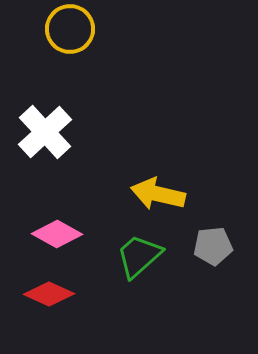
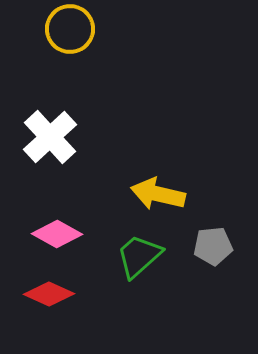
white cross: moved 5 px right, 5 px down
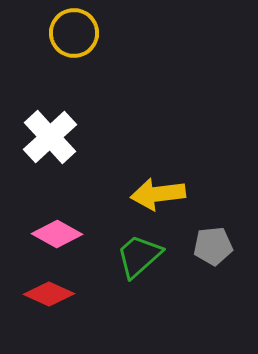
yellow circle: moved 4 px right, 4 px down
yellow arrow: rotated 20 degrees counterclockwise
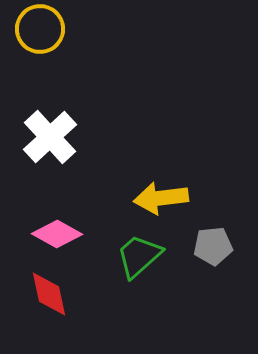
yellow circle: moved 34 px left, 4 px up
yellow arrow: moved 3 px right, 4 px down
red diamond: rotated 54 degrees clockwise
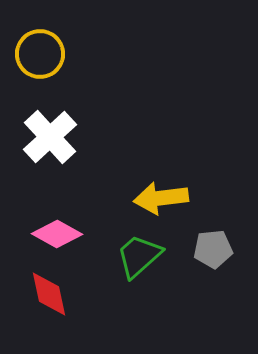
yellow circle: moved 25 px down
gray pentagon: moved 3 px down
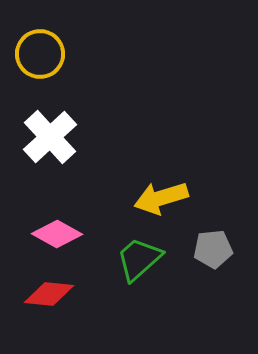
yellow arrow: rotated 10 degrees counterclockwise
green trapezoid: moved 3 px down
red diamond: rotated 72 degrees counterclockwise
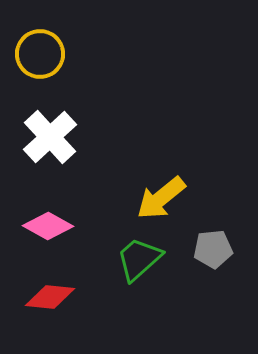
yellow arrow: rotated 22 degrees counterclockwise
pink diamond: moved 9 px left, 8 px up
red diamond: moved 1 px right, 3 px down
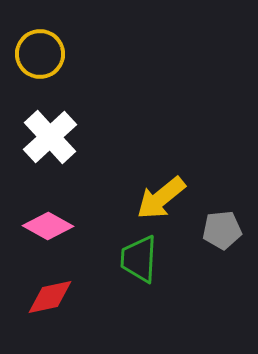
gray pentagon: moved 9 px right, 19 px up
green trapezoid: rotated 45 degrees counterclockwise
red diamond: rotated 18 degrees counterclockwise
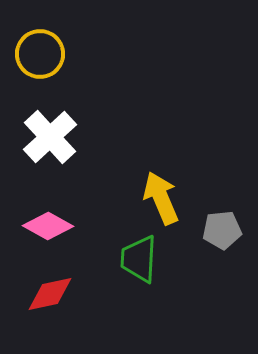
yellow arrow: rotated 106 degrees clockwise
red diamond: moved 3 px up
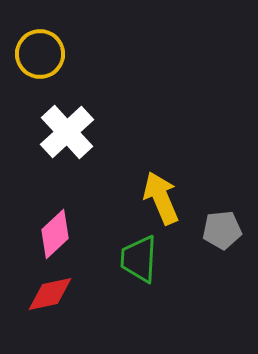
white cross: moved 17 px right, 5 px up
pink diamond: moved 7 px right, 8 px down; rotated 72 degrees counterclockwise
